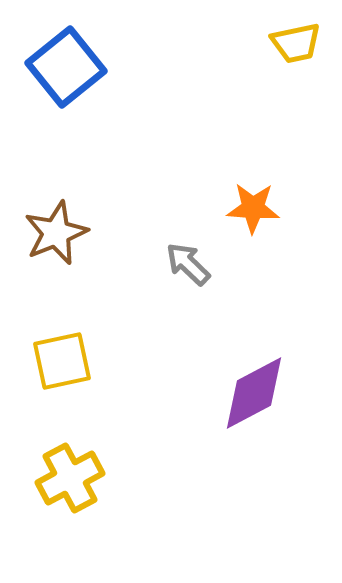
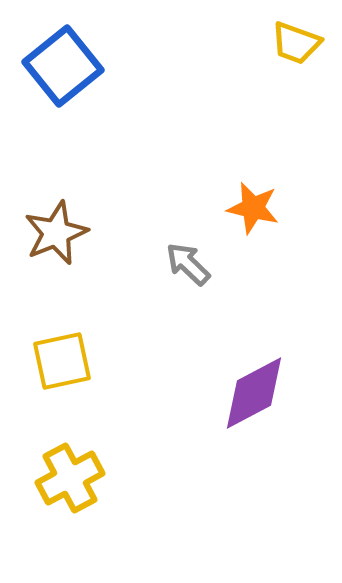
yellow trapezoid: rotated 32 degrees clockwise
blue square: moved 3 px left, 1 px up
orange star: rotated 10 degrees clockwise
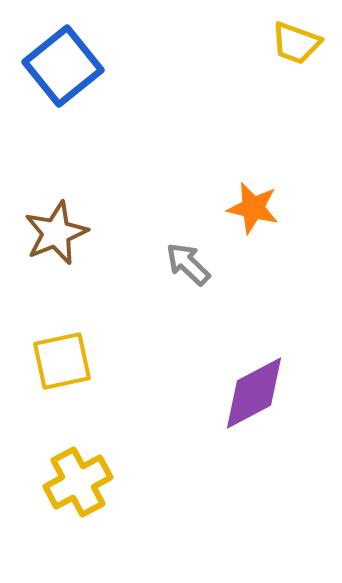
yellow cross: moved 8 px right, 4 px down
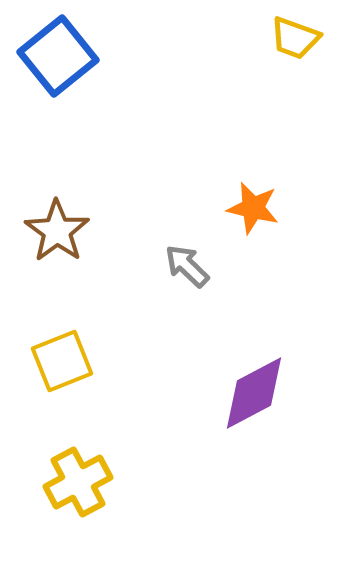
yellow trapezoid: moved 1 px left, 5 px up
blue square: moved 5 px left, 10 px up
brown star: moved 1 px right, 2 px up; rotated 14 degrees counterclockwise
gray arrow: moved 1 px left, 2 px down
yellow square: rotated 10 degrees counterclockwise
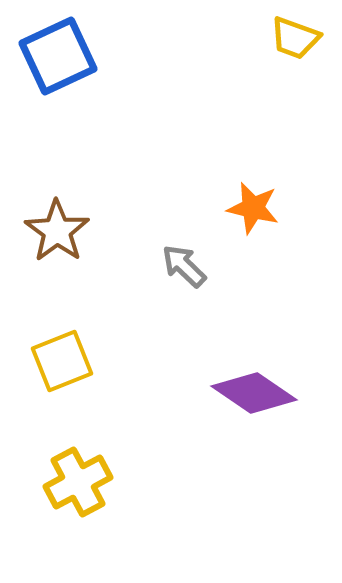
blue square: rotated 14 degrees clockwise
gray arrow: moved 3 px left
purple diamond: rotated 62 degrees clockwise
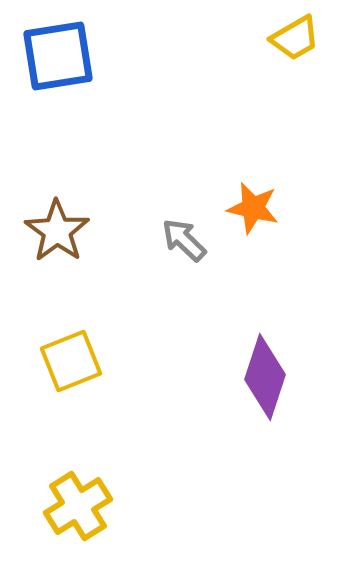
yellow trapezoid: rotated 50 degrees counterclockwise
blue square: rotated 16 degrees clockwise
gray arrow: moved 26 px up
yellow square: moved 9 px right
purple diamond: moved 11 px right, 16 px up; rotated 74 degrees clockwise
yellow cross: moved 24 px down; rotated 4 degrees counterclockwise
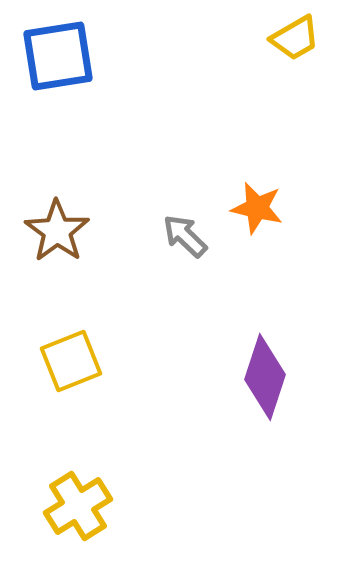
orange star: moved 4 px right
gray arrow: moved 1 px right, 4 px up
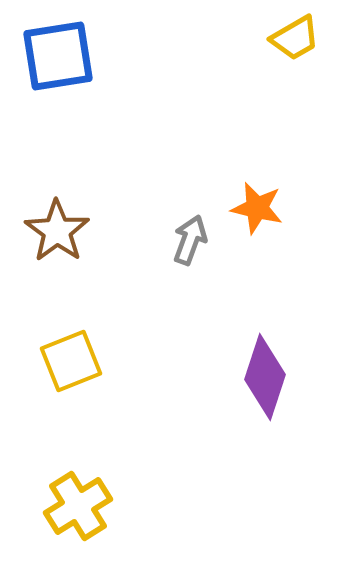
gray arrow: moved 5 px right, 4 px down; rotated 66 degrees clockwise
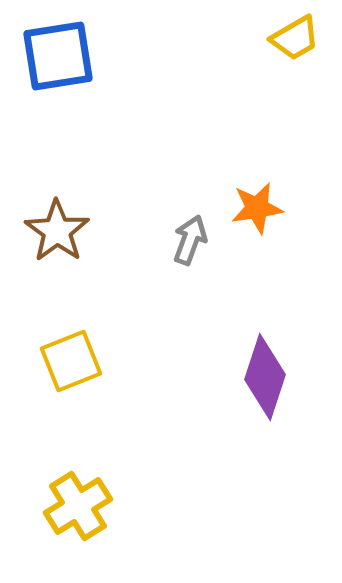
orange star: rotated 22 degrees counterclockwise
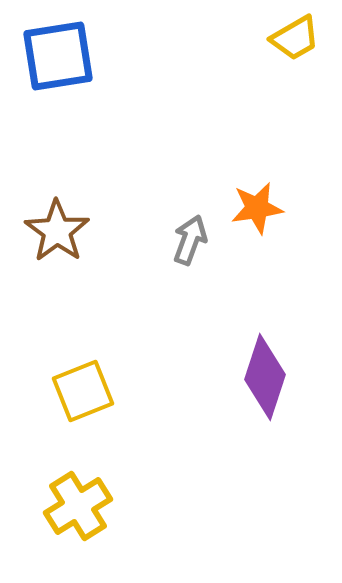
yellow square: moved 12 px right, 30 px down
